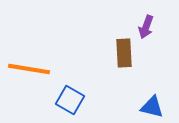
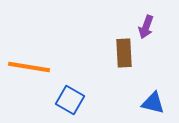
orange line: moved 2 px up
blue triangle: moved 1 px right, 4 px up
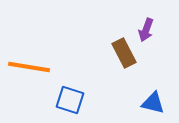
purple arrow: moved 3 px down
brown rectangle: rotated 24 degrees counterclockwise
blue square: rotated 12 degrees counterclockwise
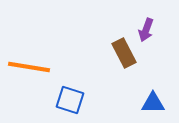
blue triangle: rotated 15 degrees counterclockwise
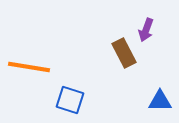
blue triangle: moved 7 px right, 2 px up
